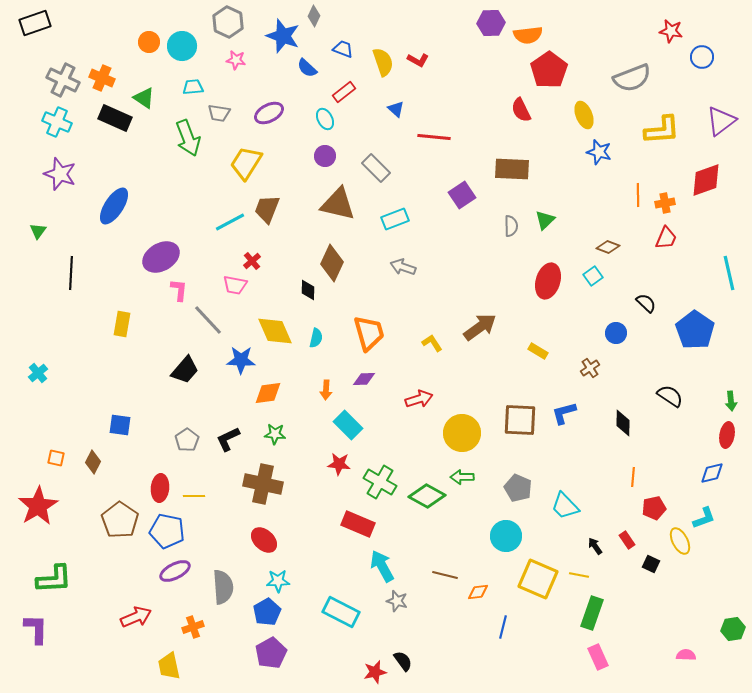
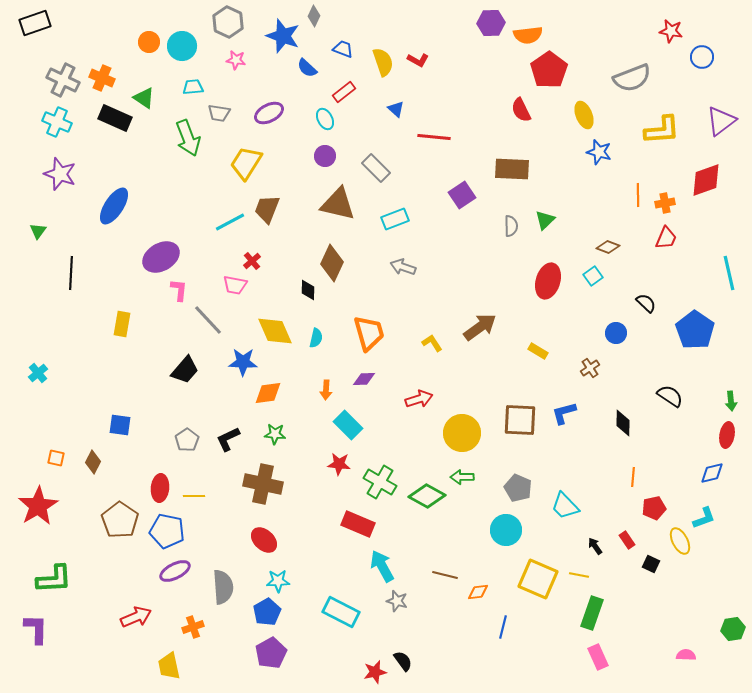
blue star at (241, 360): moved 2 px right, 2 px down
cyan circle at (506, 536): moved 6 px up
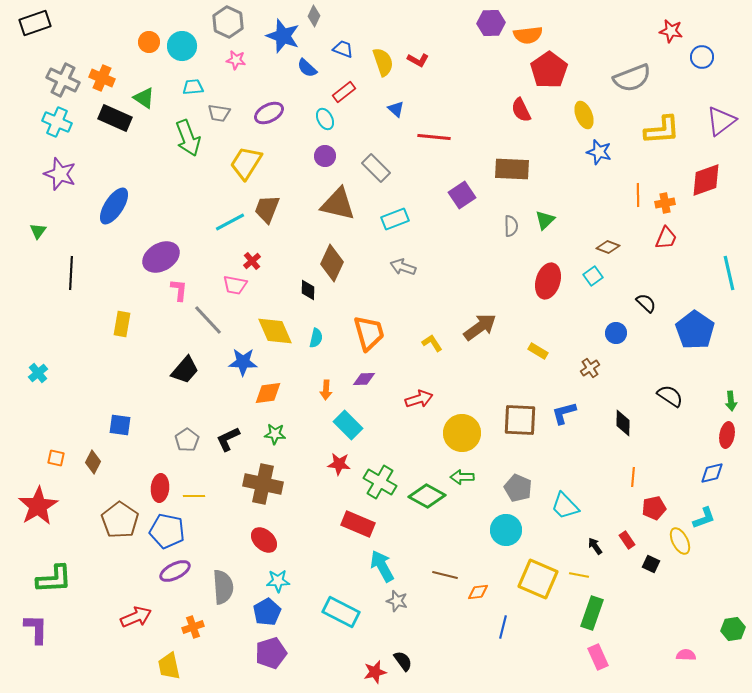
purple pentagon at (271, 653): rotated 12 degrees clockwise
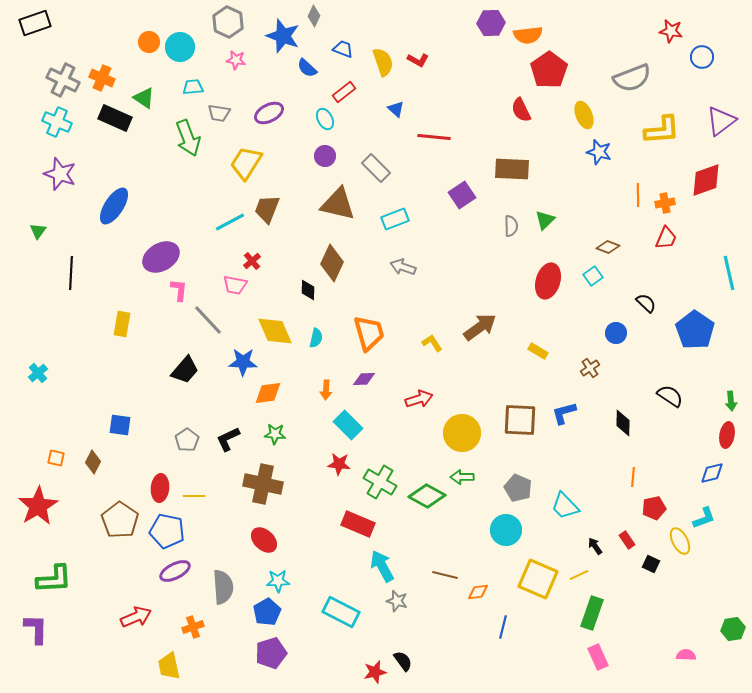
cyan circle at (182, 46): moved 2 px left, 1 px down
yellow line at (579, 575): rotated 36 degrees counterclockwise
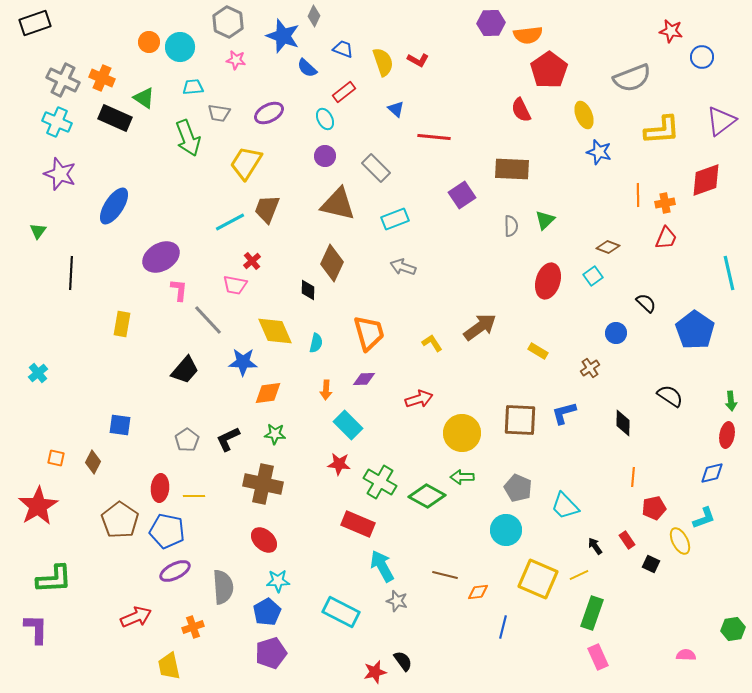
cyan semicircle at (316, 338): moved 5 px down
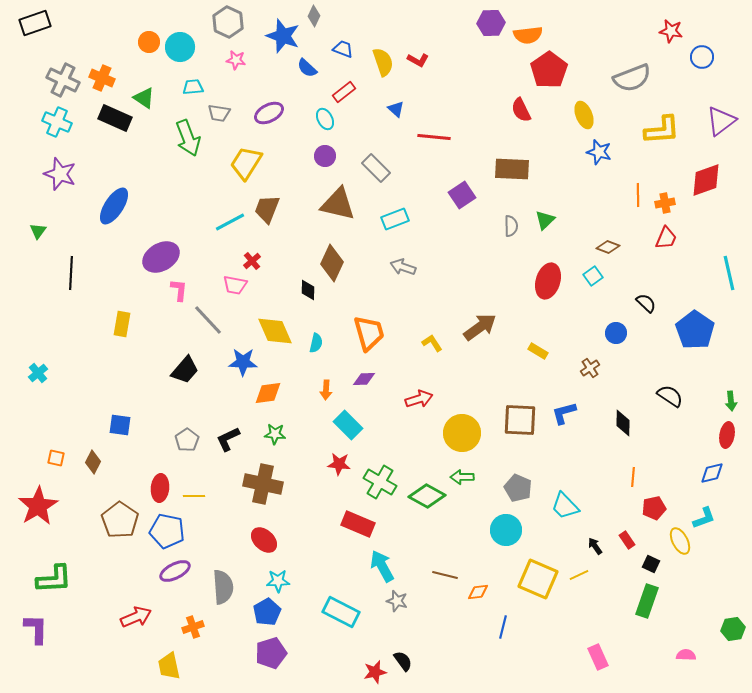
green rectangle at (592, 613): moved 55 px right, 12 px up
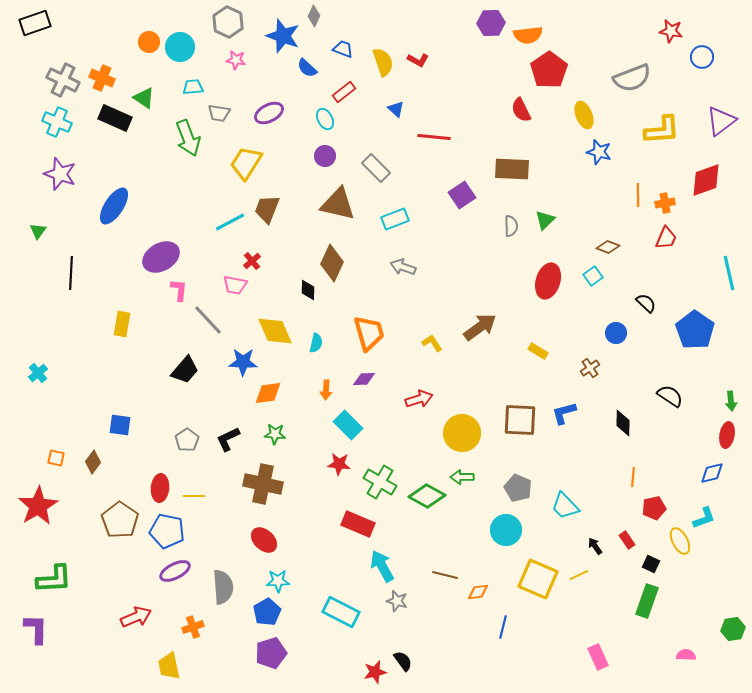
brown diamond at (93, 462): rotated 10 degrees clockwise
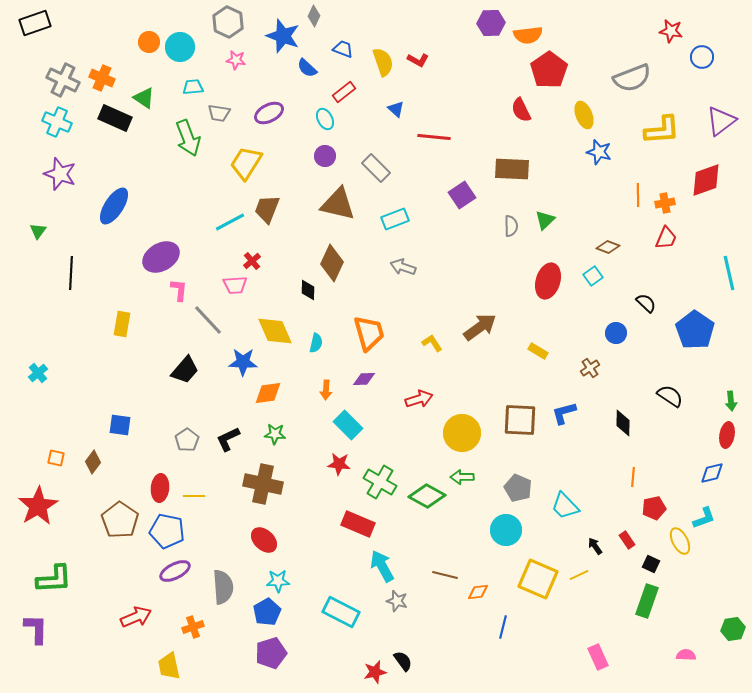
pink trapezoid at (235, 285): rotated 15 degrees counterclockwise
